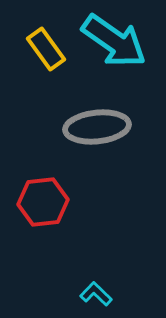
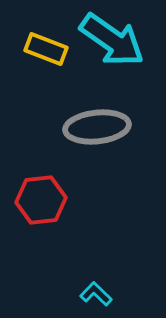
cyan arrow: moved 2 px left, 1 px up
yellow rectangle: rotated 33 degrees counterclockwise
red hexagon: moved 2 px left, 2 px up
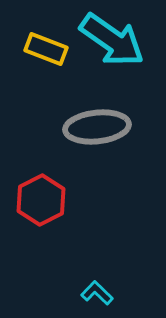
red hexagon: rotated 21 degrees counterclockwise
cyan L-shape: moved 1 px right, 1 px up
